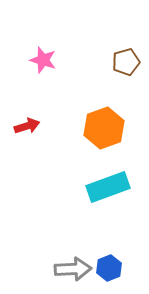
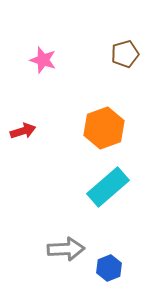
brown pentagon: moved 1 px left, 8 px up
red arrow: moved 4 px left, 5 px down
cyan rectangle: rotated 21 degrees counterclockwise
gray arrow: moved 7 px left, 20 px up
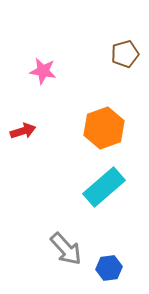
pink star: moved 11 px down; rotated 8 degrees counterclockwise
cyan rectangle: moved 4 px left
gray arrow: rotated 51 degrees clockwise
blue hexagon: rotated 15 degrees clockwise
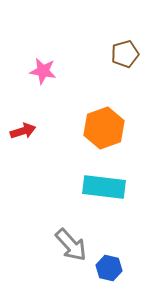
cyan rectangle: rotated 48 degrees clockwise
gray arrow: moved 5 px right, 4 px up
blue hexagon: rotated 20 degrees clockwise
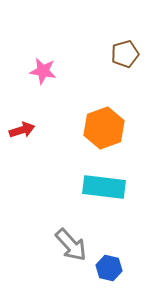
red arrow: moved 1 px left, 1 px up
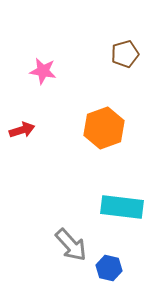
cyan rectangle: moved 18 px right, 20 px down
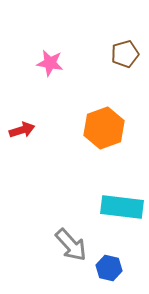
pink star: moved 7 px right, 8 px up
